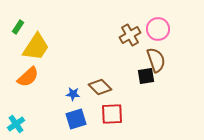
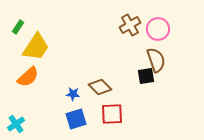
brown cross: moved 10 px up
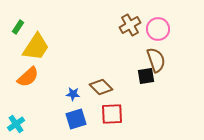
brown diamond: moved 1 px right
